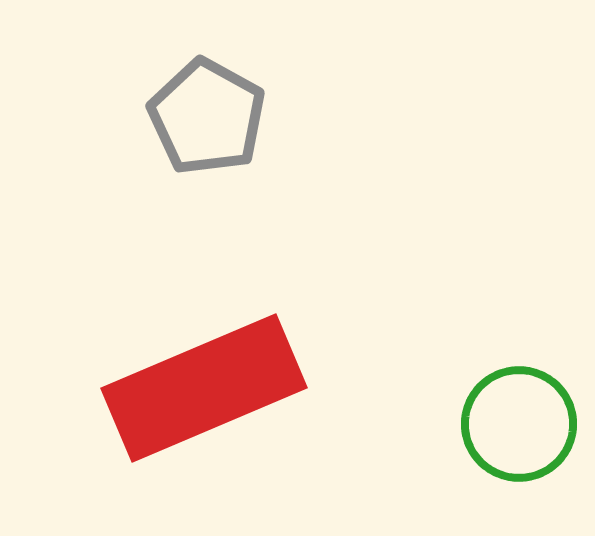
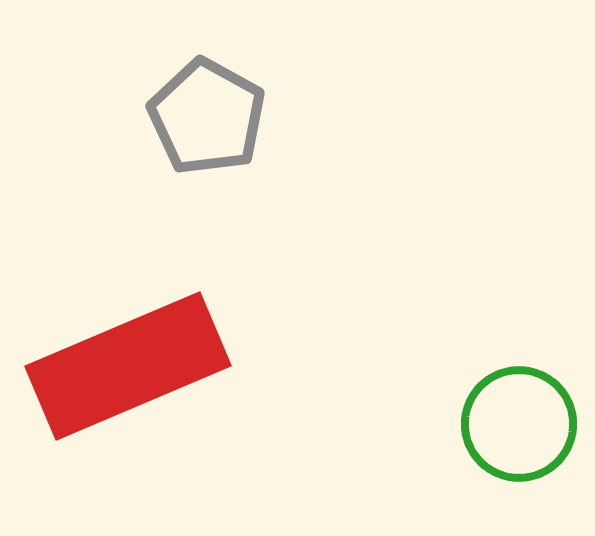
red rectangle: moved 76 px left, 22 px up
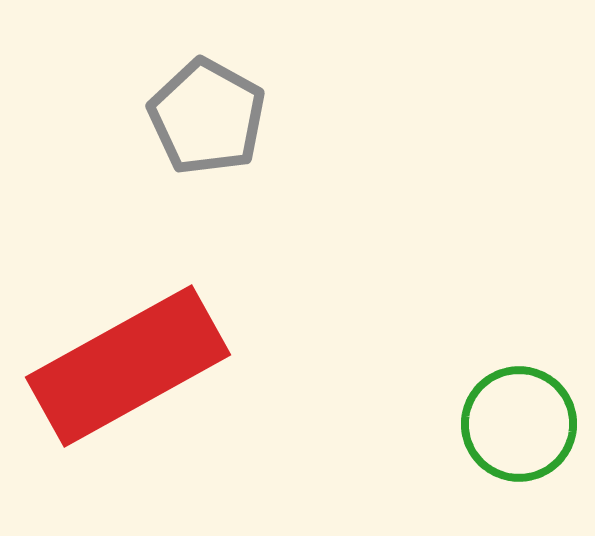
red rectangle: rotated 6 degrees counterclockwise
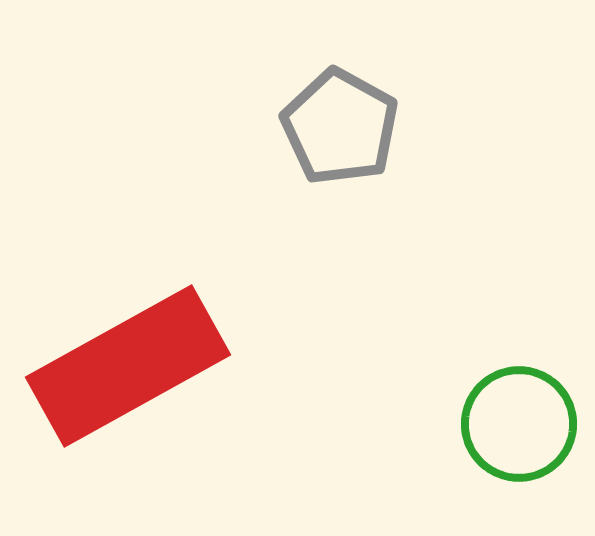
gray pentagon: moved 133 px right, 10 px down
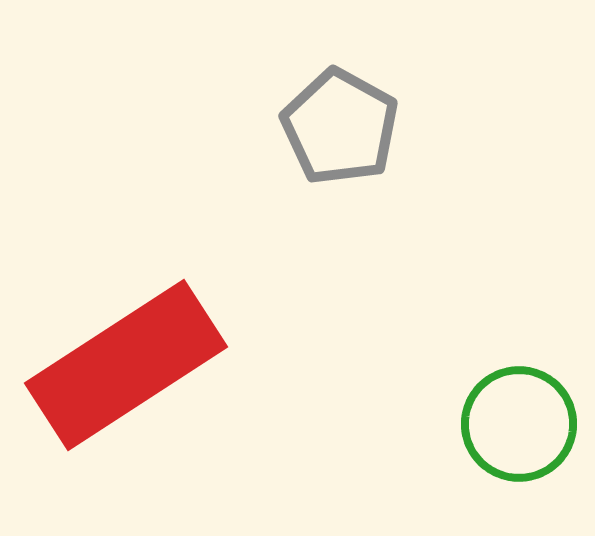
red rectangle: moved 2 px left, 1 px up; rotated 4 degrees counterclockwise
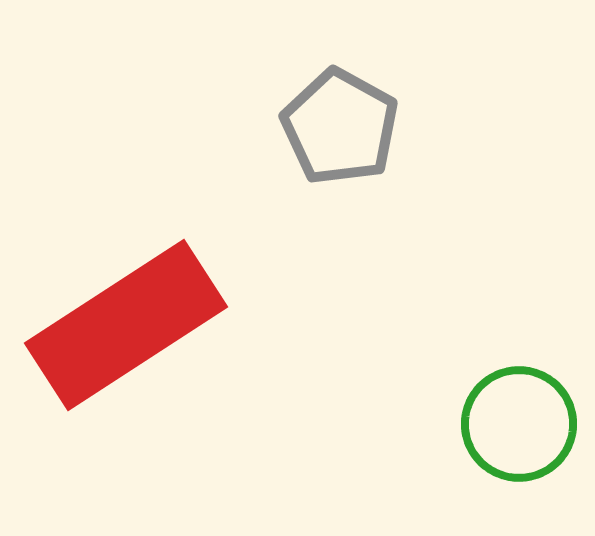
red rectangle: moved 40 px up
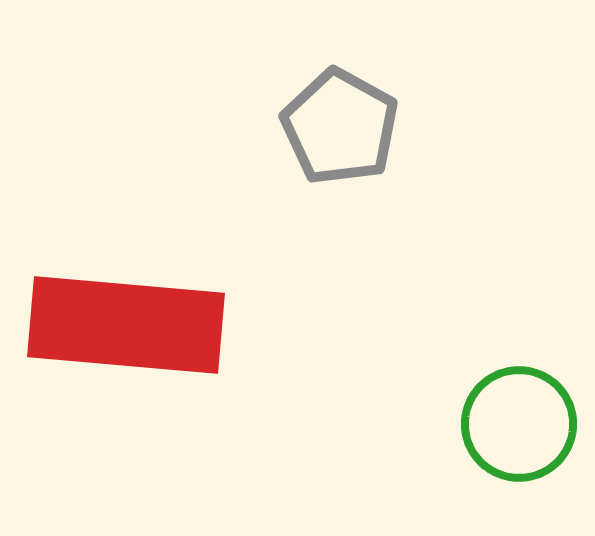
red rectangle: rotated 38 degrees clockwise
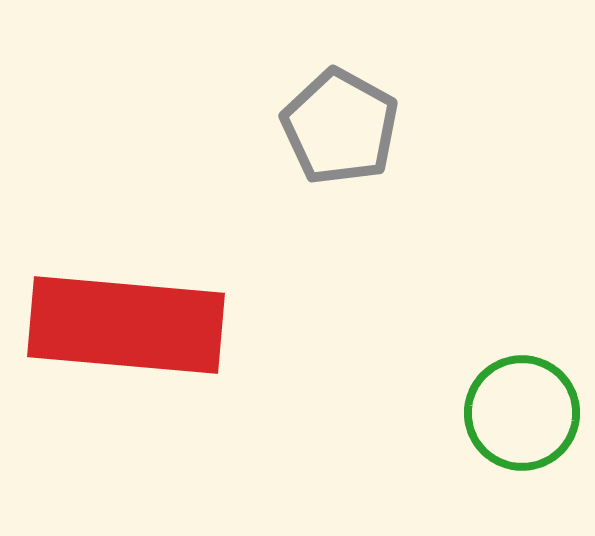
green circle: moved 3 px right, 11 px up
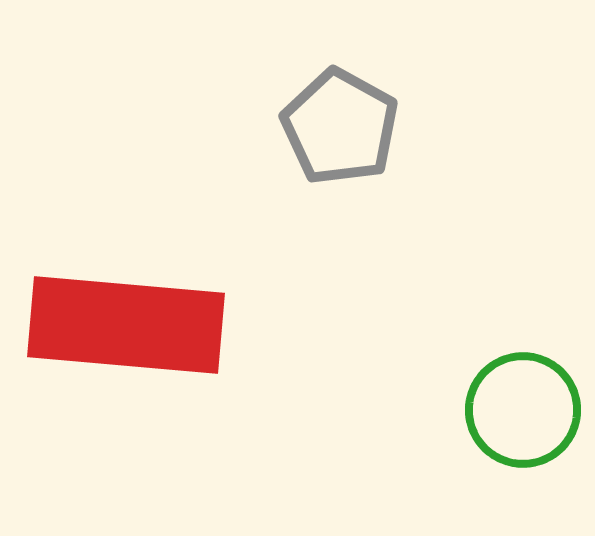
green circle: moved 1 px right, 3 px up
